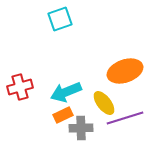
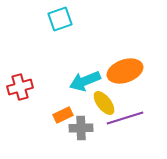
cyan arrow: moved 19 px right, 11 px up
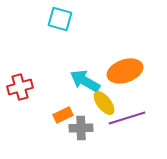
cyan square: rotated 35 degrees clockwise
cyan arrow: rotated 52 degrees clockwise
purple line: moved 2 px right
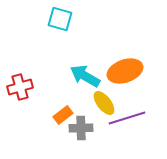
cyan arrow: moved 5 px up
orange rectangle: rotated 12 degrees counterclockwise
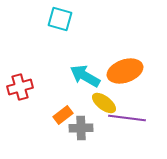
yellow ellipse: rotated 15 degrees counterclockwise
purple line: rotated 24 degrees clockwise
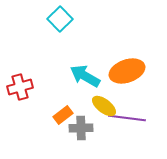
cyan square: rotated 30 degrees clockwise
orange ellipse: moved 2 px right
yellow ellipse: moved 3 px down
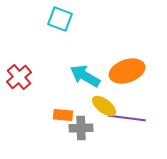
cyan square: rotated 25 degrees counterclockwise
red cross: moved 1 px left, 10 px up; rotated 25 degrees counterclockwise
orange rectangle: rotated 42 degrees clockwise
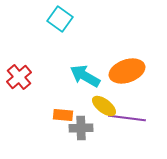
cyan square: rotated 15 degrees clockwise
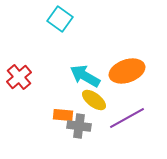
yellow ellipse: moved 10 px left, 6 px up
purple line: rotated 36 degrees counterclockwise
gray cross: moved 2 px left, 2 px up; rotated 10 degrees clockwise
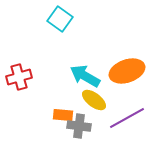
red cross: rotated 25 degrees clockwise
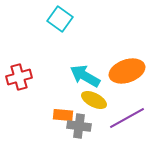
yellow ellipse: rotated 10 degrees counterclockwise
